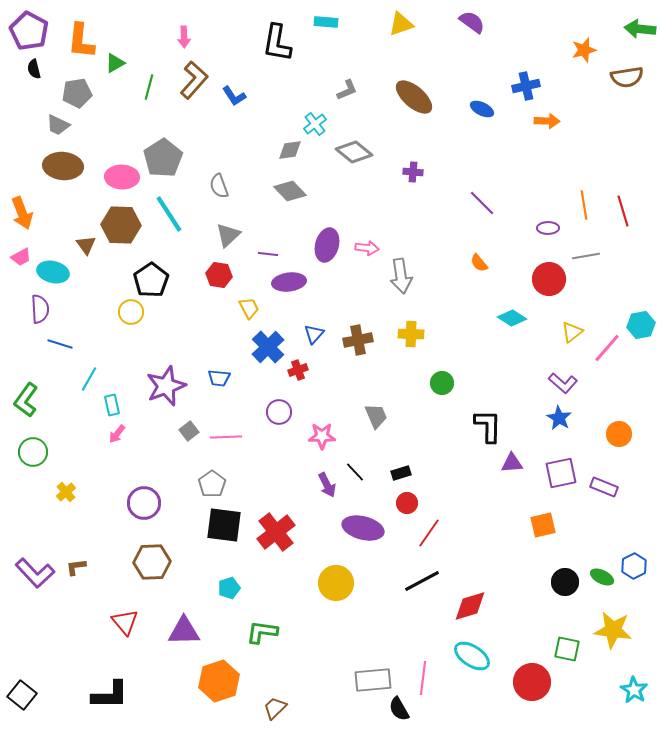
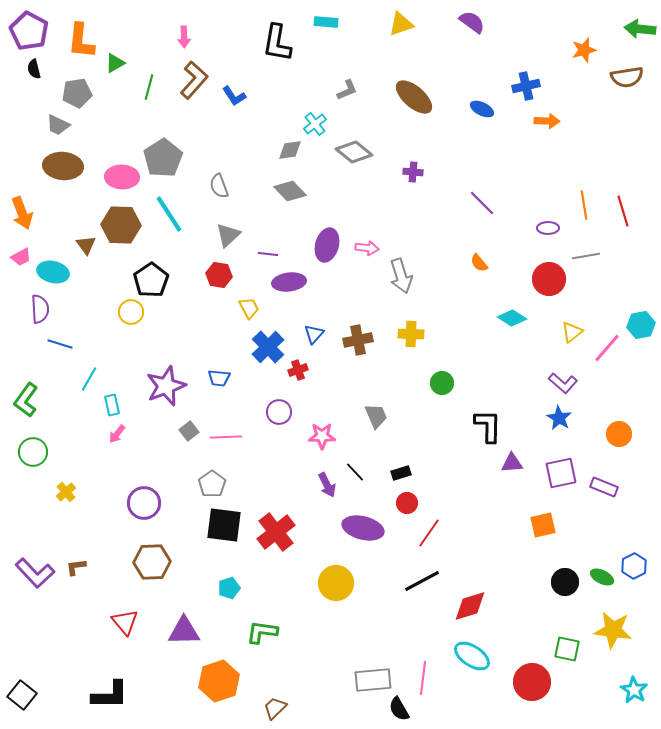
gray arrow at (401, 276): rotated 8 degrees counterclockwise
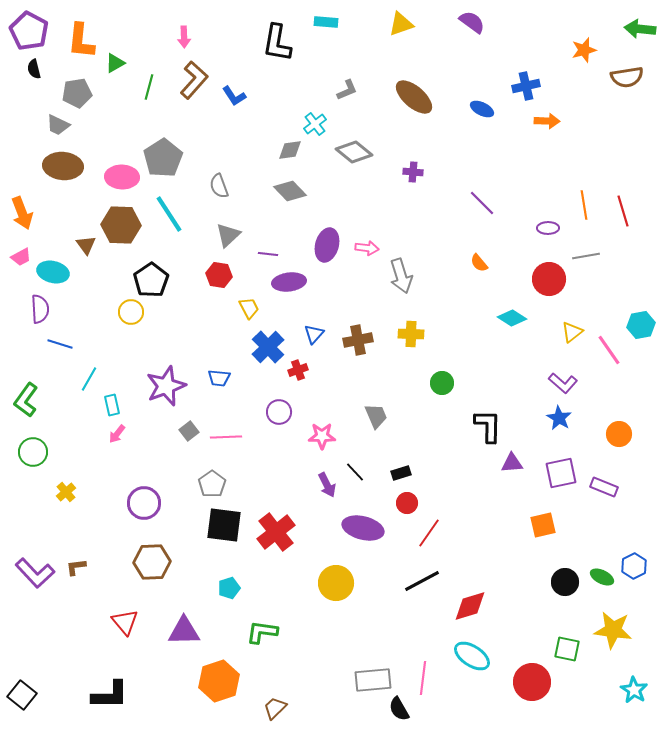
pink line at (607, 348): moved 2 px right, 2 px down; rotated 76 degrees counterclockwise
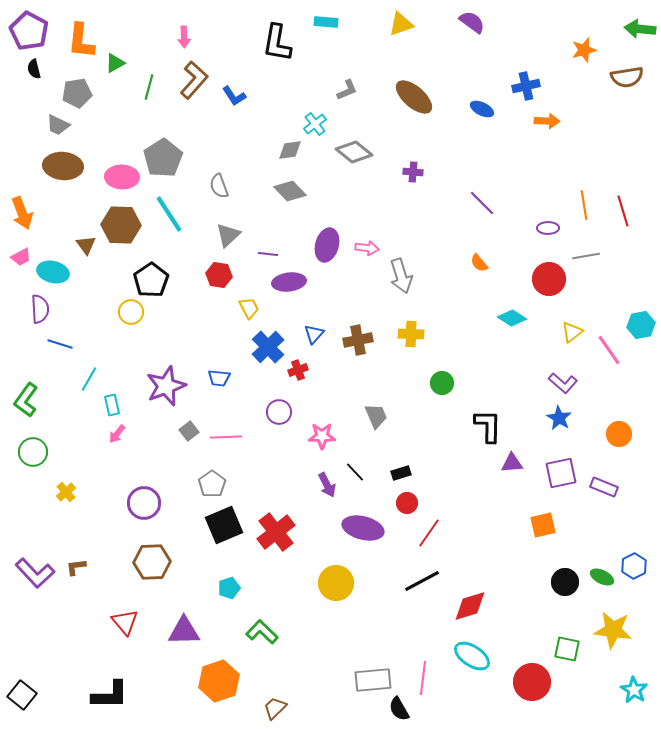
black square at (224, 525): rotated 30 degrees counterclockwise
green L-shape at (262, 632): rotated 36 degrees clockwise
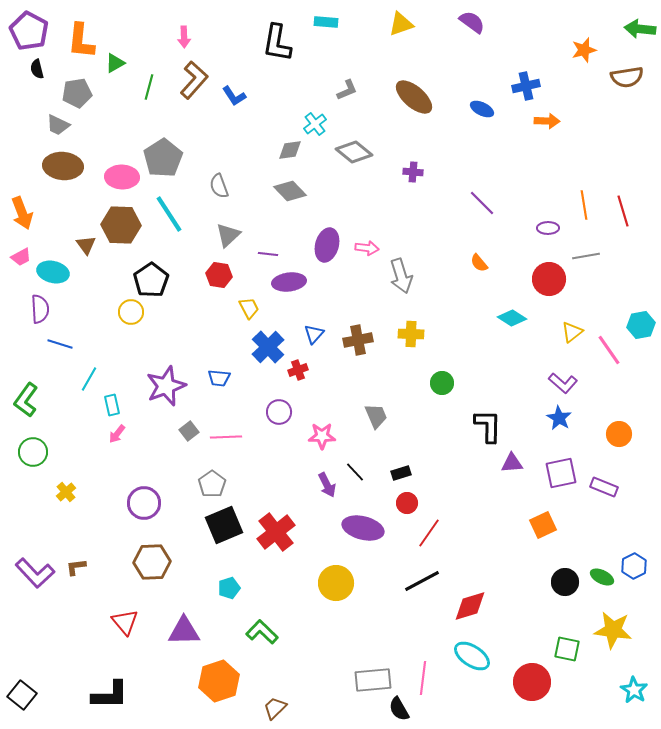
black semicircle at (34, 69): moved 3 px right
orange square at (543, 525): rotated 12 degrees counterclockwise
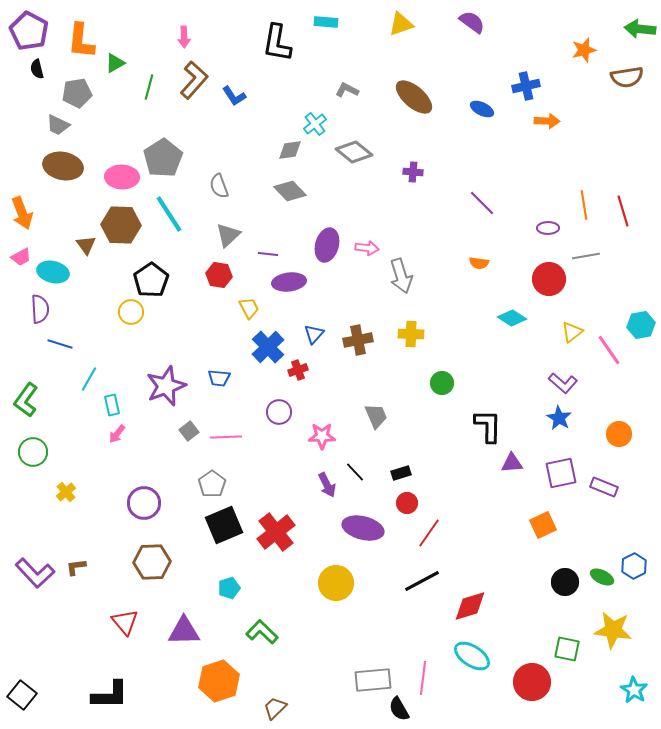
gray L-shape at (347, 90): rotated 130 degrees counterclockwise
brown ellipse at (63, 166): rotated 6 degrees clockwise
orange semicircle at (479, 263): rotated 42 degrees counterclockwise
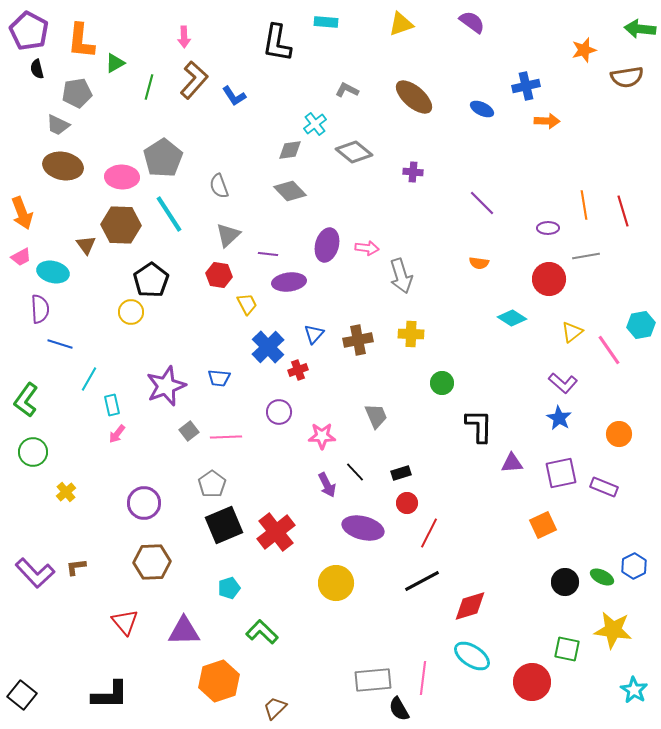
yellow trapezoid at (249, 308): moved 2 px left, 4 px up
black L-shape at (488, 426): moved 9 px left
red line at (429, 533): rotated 8 degrees counterclockwise
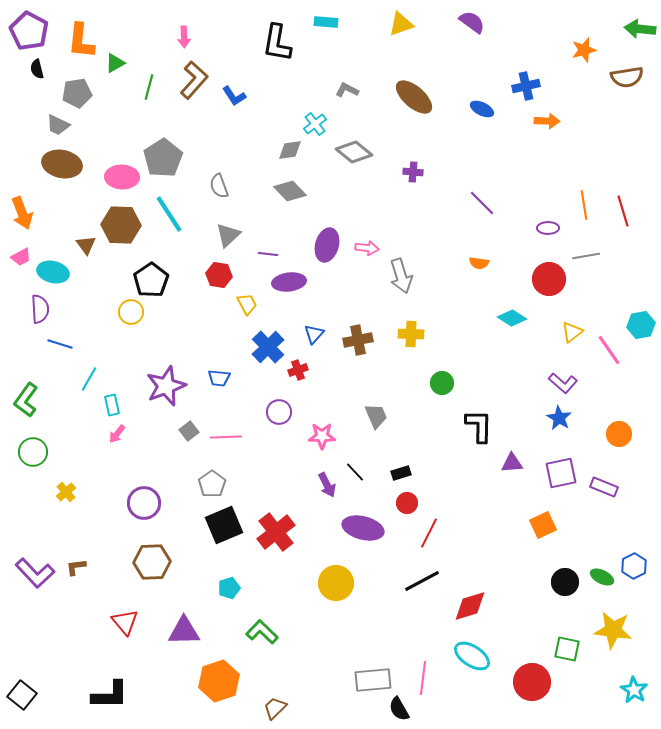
brown ellipse at (63, 166): moved 1 px left, 2 px up
